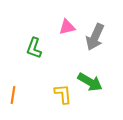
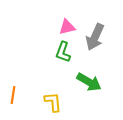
green L-shape: moved 29 px right, 4 px down
green arrow: moved 1 px left
yellow L-shape: moved 10 px left, 8 px down
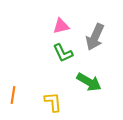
pink triangle: moved 6 px left, 1 px up
green L-shape: moved 1 px down; rotated 45 degrees counterclockwise
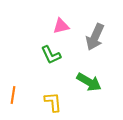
green L-shape: moved 12 px left, 2 px down
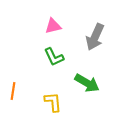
pink triangle: moved 8 px left
green L-shape: moved 3 px right, 2 px down
green arrow: moved 2 px left, 1 px down
orange line: moved 4 px up
